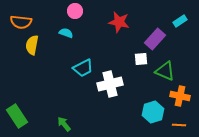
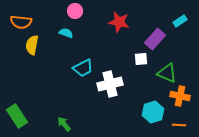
green triangle: moved 2 px right, 2 px down
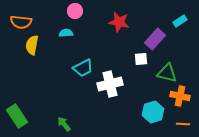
cyan semicircle: rotated 24 degrees counterclockwise
green triangle: rotated 10 degrees counterclockwise
orange line: moved 4 px right, 1 px up
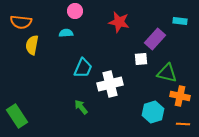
cyan rectangle: rotated 40 degrees clockwise
cyan trapezoid: rotated 40 degrees counterclockwise
green arrow: moved 17 px right, 17 px up
